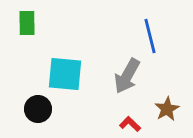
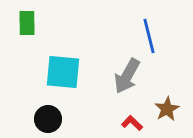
blue line: moved 1 px left
cyan square: moved 2 px left, 2 px up
black circle: moved 10 px right, 10 px down
red L-shape: moved 2 px right, 1 px up
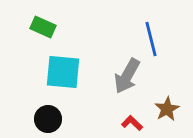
green rectangle: moved 16 px right, 4 px down; rotated 65 degrees counterclockwise
blue line: moved 2 px right, 3 px down
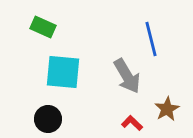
gray arrow: rotated 60 degrees counterclockwise
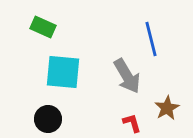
brown star: moved 1 px up
red L-shape: rotated 30 degrees clockwise
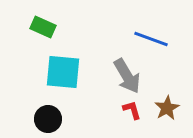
blue line: rotated 56 degrees counterclockwise
red L-shape: moved 13 px up
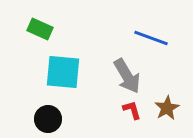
green rectangle: moved 3 px left, 2 px down
blue line: moved 1 px up
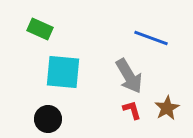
gray arrow: moved 2 px right
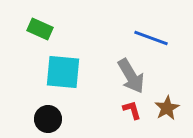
gray arrow: moved 2 px right
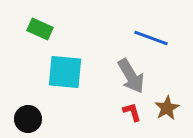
cyan square: moved 2 px right
red L-shape: moved 2 px down
black circle: moved 20 px left
